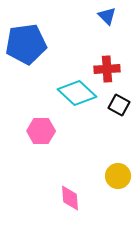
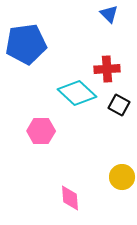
blue triangle: moved 2 px right, 2 px up
yellow circle: moved 4 px right, 1 px down
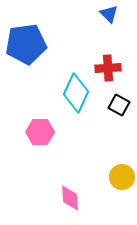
red cross: moved 1 px right, 1 px up
cyan diamond: moved 1 px left; rotated 72 degrees clockwise
pink hexagon: moved 1 px left, 1 px down
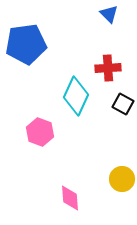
cyan diamond: moved 3 px down
black square: moved 4 px right, 1 px up
pink hexagon: rotated 20 degrees clockwise
yellow circle: moved 2 px down
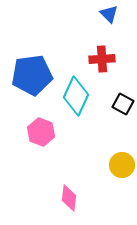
blue pentagon: moved 6 px right, 31 px down
red cross: moved 6 px left, 9 px up
pink hexagon: moved 1 px right
yellow circle: moved 14 px up
pink diamond: moved 1 px left; rotated 12 degrees clockwise
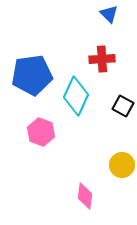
black square: moved 2 px down
pink diamond: moved 16 px right, 2 px up
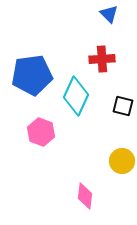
black square: rotated 15 degrees counterclockwise
yellow circle: moved 4 px up
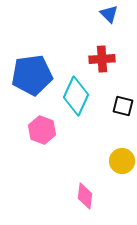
pink hexagon: moved 1 px right, 2 px up
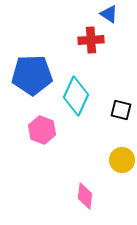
blue triangle: rotated 12 degrees counterclockwise
red cross: moved 11 px left, 19 px up
blue pentagon: rotated 6 degrees clockwise
black square: moved 2 px left, 4 px down
yellow circle: moved 1 px up
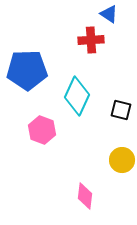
blue pentagon: moved 5 px left, 5 px up
cyan diamond: moved 1 px right
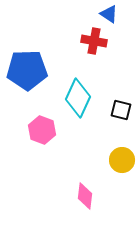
red cross: moved 3 px right, 1 px down; rotated 15 degrees clockwise
cyan diamond: moved 1 px right, 2 px down
